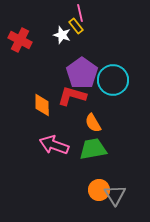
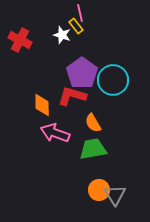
pink arrow: moved 1 px right, 12 px up
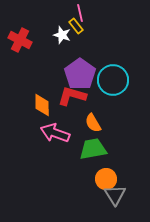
purple pentagon: moved 2 px left, 1 px down
orange circle: moved 7 px right, 11 px up
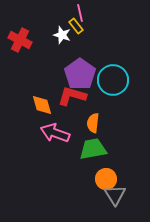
orange diamond: rotated 15 degrees counterclockwise
orange semicircle: rotated 36 degrees clockwise
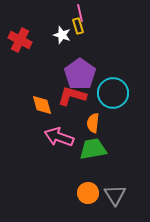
yellow rectangle: moved 2 px right; rotated 21 degrees clockwise
cyan circle: moved 13 px down
pink arrow: moved 4 px right, 4 px down
orange circle: moved 18 px left, 14 px down
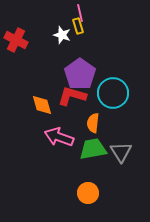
red cross: moved 4 px left
gray triangle: moved 6 px right, 43 px up
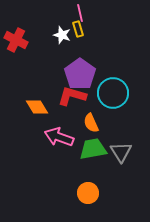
yellow rectangle: moved 3 px down
orange diamond: moved 5 px left, 2 px down; rotated 15 degrees counterclockwise
orange semicircle: moved 2 px left; rotated 30 degrees counterclockwise
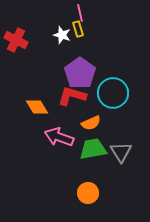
purple pentagon: moved 1 px up
orange semicircle: rotated 90 degrees counterclockwise
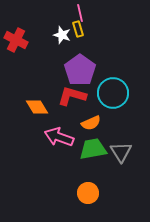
purple pentagon: moved 3 px up
